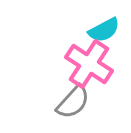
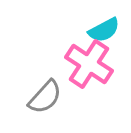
gray semicircle: moved 28 px left, 5 px up
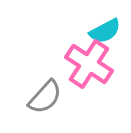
cyan semicircle: moved 1 px right, 1 px down
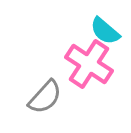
cyan semicircle: rotated 68 degrees clockwise
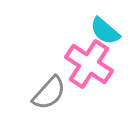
gray semicircle: moved 4 px right, 4 px up
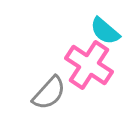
pink cross: moved 1 px down
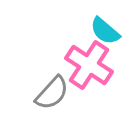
gray semicircle: moved 3 px right
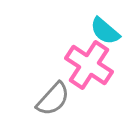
gray semicircle: moved 1 px right, 6 px down
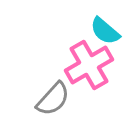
pink cross: rotated 27 degrees clockwise
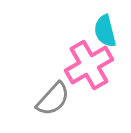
cyan semicircle: rotated 36 degrees clockwise
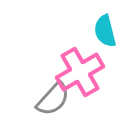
pink cross: moved 9 px left, 7 px down
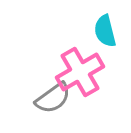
gray semicircle: moved 1 px up; rotated 12 degrees clockwise
